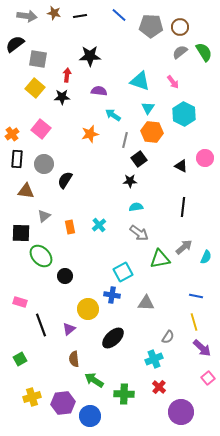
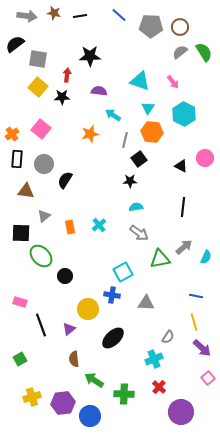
yellow square at (35, 88): moved 3 px right, 1 px up
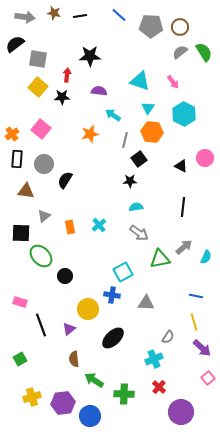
gray arrow at (27, 16): moved 2 px left, 1 px down
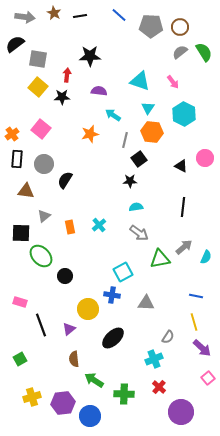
brown star at (54, 13): rotated 16 degrees clockwise
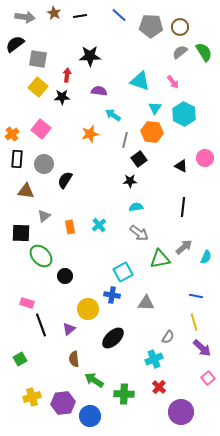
cyan triangle at (148, 108): moved 7 px right
pink rectangle at (20, 302): moved 7 px right, 1 px down
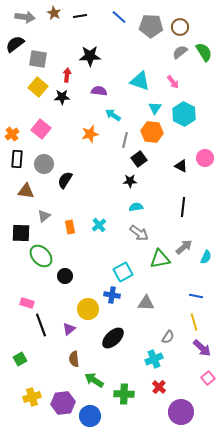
blue line at (119, 15): moved 2 px down
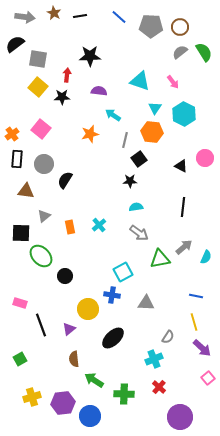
pink rectangle at (27, 303): moved 7 px left
purple circle at (181, 412): moved 1 px left, 5 px down
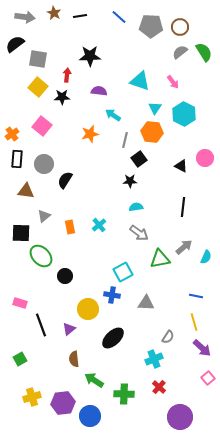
pink square at (41, 129): moved 1 px right, 3 px up
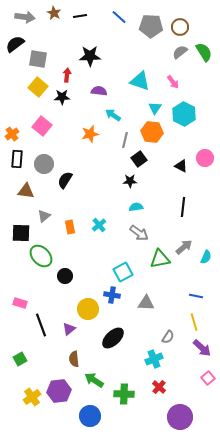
yellow cross at (32, 397): rotated 18 degrees counterclockwise
purple hexagon at (63, 403): moved 4 px left, 12 px up
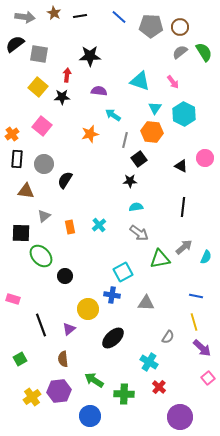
gray square at (38, 59): moved 1 px right, 5 px up
pink rectangle at (20, 303): moved 7 px left, 4 px up
brown semicircle at (74, 359): moved 11 px left
cyan cross at (154, 359): moved 5 px left, 3 px down; rotated 36 degrees counterclockwise
